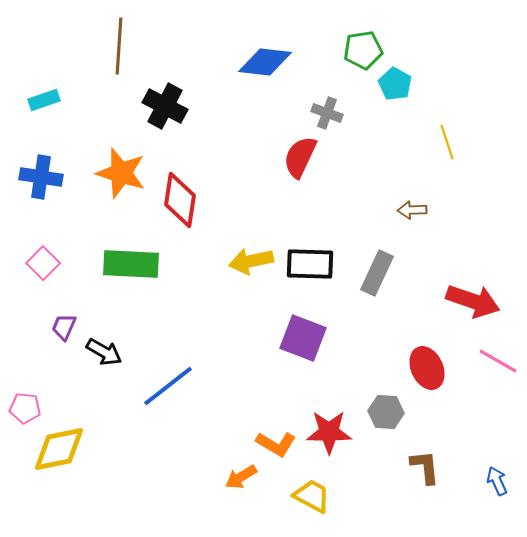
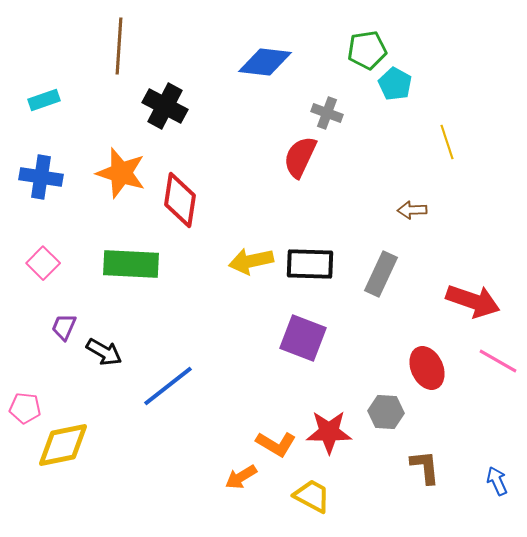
green pentagon: moved 4 px right
gray rectangle: moved 4 px right, 1 px down
yellow diamond: moved 4 px right, 4 px up
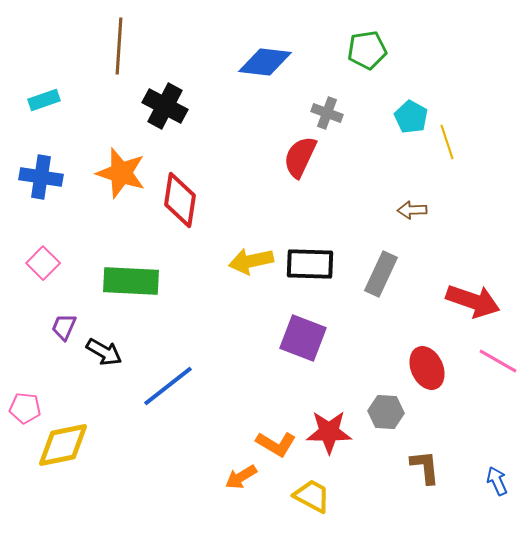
cyan pentagon: moved 16 px right, 33 px down
green rectangle: moved 17 px down
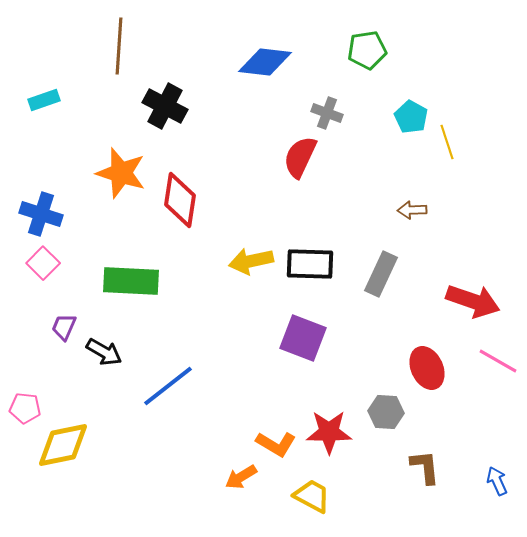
blue cross: moved 37 px down; rotated 9 degrees clockwise
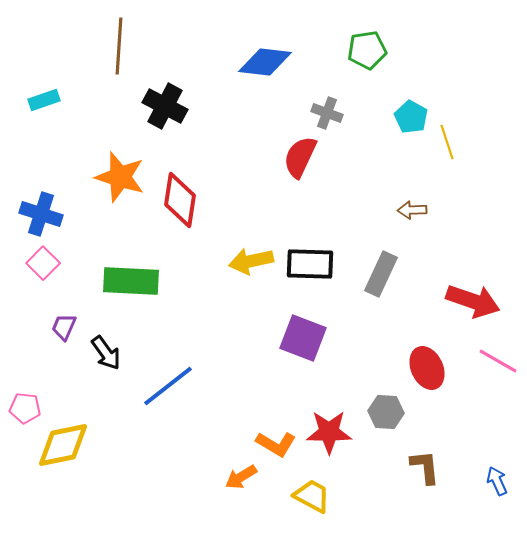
orange star: moved 1 px left, 4 px down
black arrow: moved 2 px right, 1 px down; rotated 24 degrees clockwise
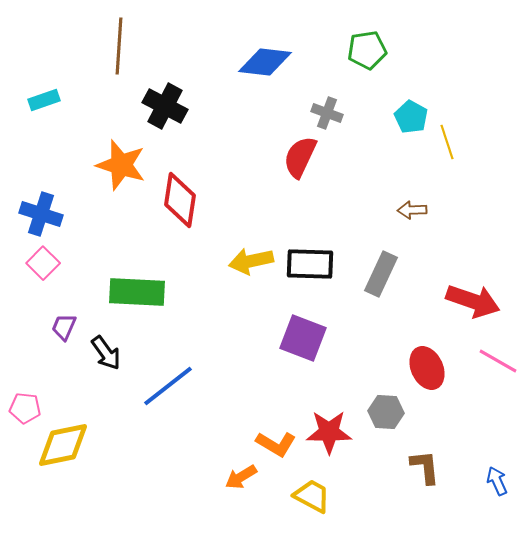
orange star: moved 1 px right, 12 px up
green rectangle: moved 6 px right, 11 px down
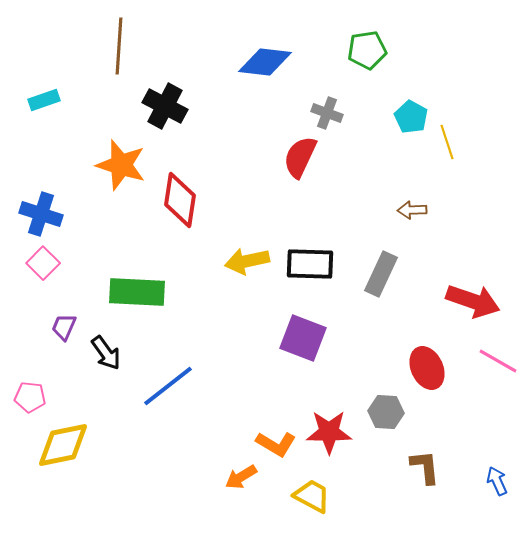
yellow arrow: moved 4 px left
pink pentagon: moved 5 px right, 11 px up
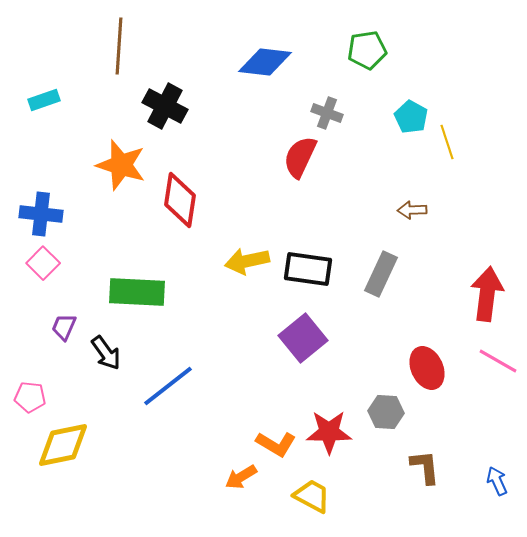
blue cross: rotated 12 degrees counterclockwise
black rectangle: moved 2 px left, 5 px down; rotated 6 degrees clockwise
red arrow: moved 14 px right, 7 px up; rotated 102 degrees counterclockwise
purple square: rotated 30 degrees clockwise
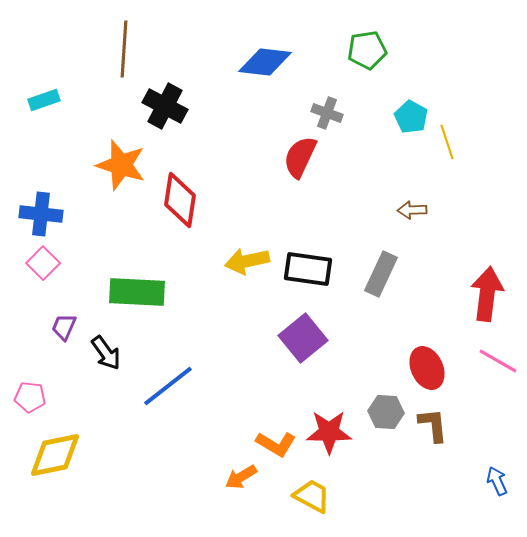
brown line: moved 5 px right, 3 px down
yellow diamond: moved 8 px left, 10 px down
brown L-shape: moved 8 px right, 42 px up
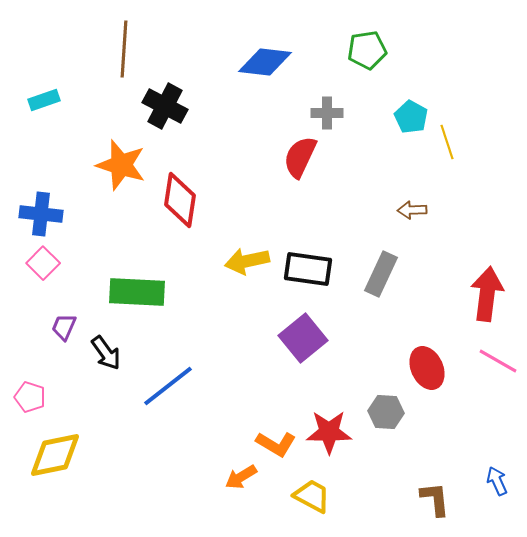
gray cross: rotated 20 degrees counterclockwise
pink pentagon: rotated 12 degrees clockwise
brown L-shape: moved 2 px right, 74 px down
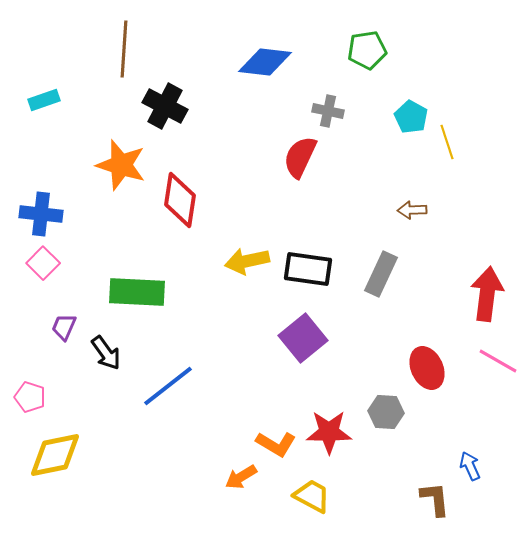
gray cross: moved 1 px right, 2 px up; rotated 12 degrees clockwise
blue arrow: moved 27 px left, 15 px up
